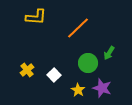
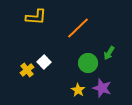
white square: moved 10 px left, 13 px up
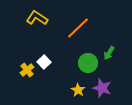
yellow L-shape: moved 1 px right, 1 px down; rotated 150 degrees counterclockwise
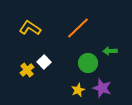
yellow L-shape: moved 7 px left, 10 px down
green arrow: moved 1 px right, 2 px up; rotated 56 degrees clockwise
yellow star: rotated 16 degrees clockwise
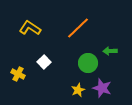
yellow cross: moved 9 px left, 4 px down; rotated 24 degrees counterclockwise
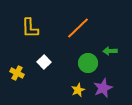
yellow L-shape: rotated 125 degrees counterclockwise
yellow cross: moved 1 px left, 1 px up
purple star: moved 1 px right; rotated 30 degrees clockwise
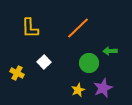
green circle: moved 1 px right
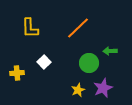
yellow cross: rotated 32 degrees counterclockwise
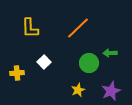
green arrow: moved 2 px down
purple star: moved 8 px right, 3 px down
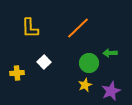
yellow star: moved 7 px right, 5 px up
